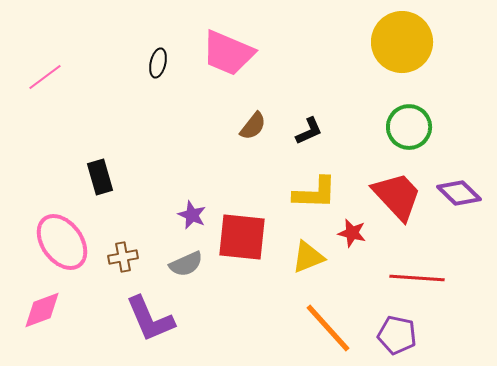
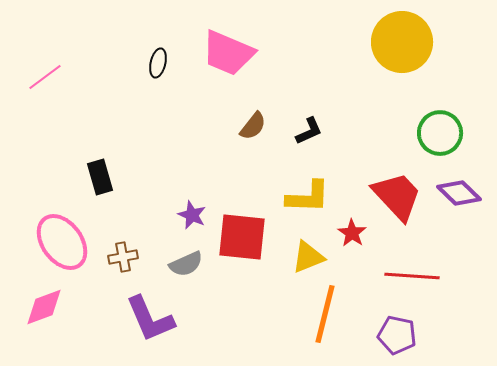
green circle: moved 31 px right, 6 px down
yellow L-shape: moved 7 px left, 4 px down
red star: rotated 20 degrees clockwise
red line: moved 5 px left, 2 px up
pink diamond: moved 2 px right, 3 px up
orange line: moved 3 px left, 14 px up; rotated 56 degrees clockwise
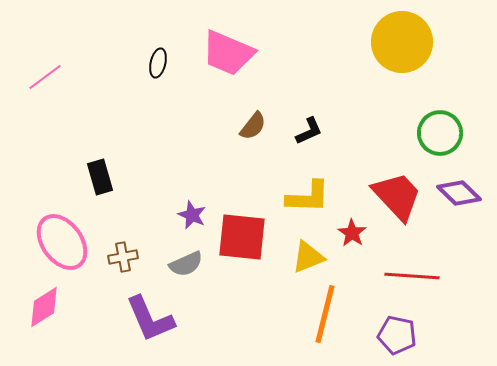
pink diamond: rotated 12 degrees counterclockwise
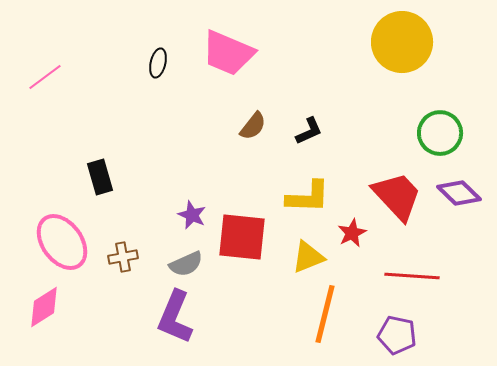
red star: rotated 12 degrees clockwise
purple L-shape: moved 25 px right, 2 px up; rotated 46 degrees clockwise
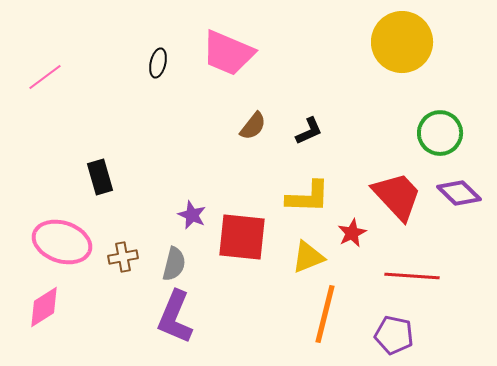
pink ellipse: rotated 36 degrees counterclockwise
gray semicircle: moved 12 px left; rotated 52 degrees counterclockwise
purple pentagon: moved 3 px left
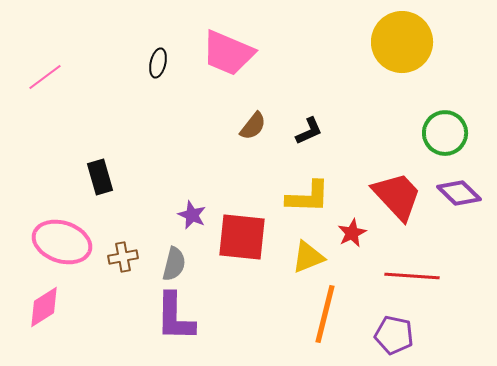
green circle: moved 5 px right
purple L-shape: rotated 22 degrees counterclockwise
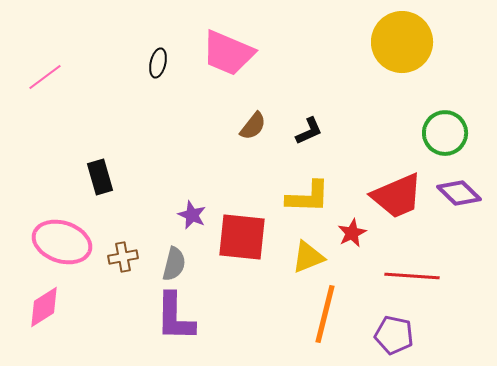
red trapezoid: rotated 110 degrees clockwise
